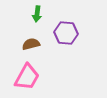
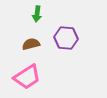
purple hexagon: moved 5 px down
pink trapezoid: rotated 28 degrees clockwise
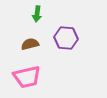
brown semicircle: moved 1 px left
pink trapezoid: rotated 20 degrees clockwise
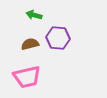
green arrow: moved 3 px left, 1 px down; rotated 98 degrees clockwise
purple hexagon: moved 8 px left
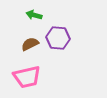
brown semicircle: rotated 12 degrees counterclockwise
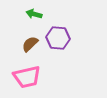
green arrow: moved 1 px up
brown semicircle: rotated 18 degrees counterclockwise
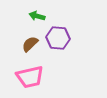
green arrow: moved 3 px right, 2 px down
pink trapezoid: moved 3 px right
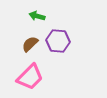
purple hexagon: moved 3 px down
pink trapezoid: rotated 32 degrees counterclockwise
